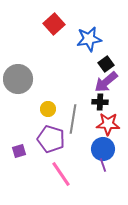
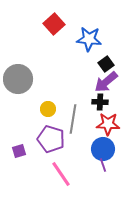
blue star: rotated 15 degrees clockwise
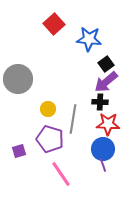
purple pentagon: moved 1 px left
